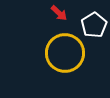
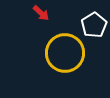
red arrow: moved 18 px left
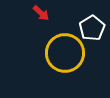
white pentagon: moved 2 px left, 3 px down
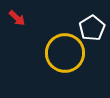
red arrow: moved 24 px left, 5 px down
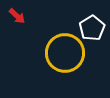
red arrow: moved 2 px up
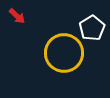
yellow circle: moved 1 px left
